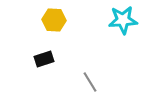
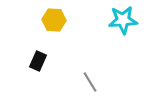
black rectangle: moved 6 px left, 2 px down; rotated 48 degrees counterclockwise
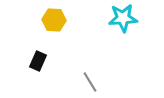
cyan star: moved 2 px up
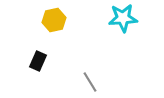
yellow hexagon: rotated 15 degrees counterclockwise
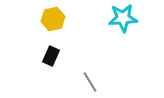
yellow hexagon: moved 1 px left, 1 px up
black rectangle: moved 13 px right, 5 px up
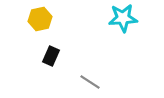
yellow hexagon: moved 13 px left
gray line: rotated 25 degrees counterclockwise
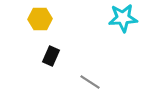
yellow hexagon: rotated 10 degrees clockwise
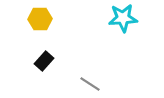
black rectangle: moved 7 px left, 5 px down; rotated 18 degrees clockwise
gray line: moved 2 px down
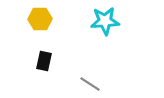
cyan star: moved 18 px left, 3 px down
black rectangle: rotated 30 degrees counterclockwise
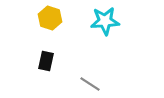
yellow hexagon: moved 10 px right, 1 px up; rotated 20 degrees clockwise
black rectangle: moved 2 px right
